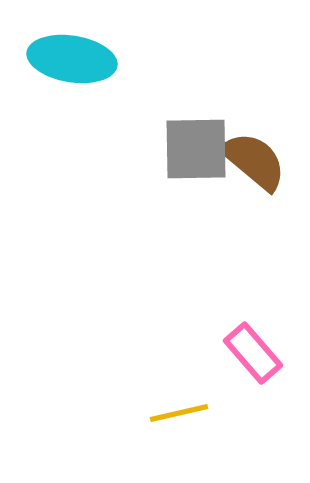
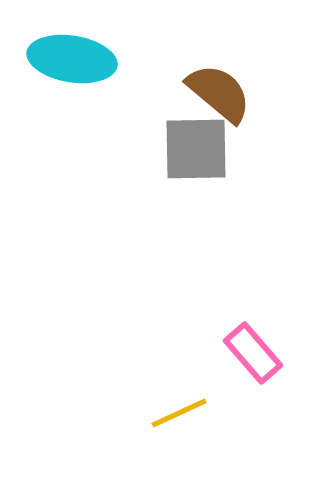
brown semicircle: moved 35 px left, 68 px up
yellow line: rotated 12 degrees counterclockwise
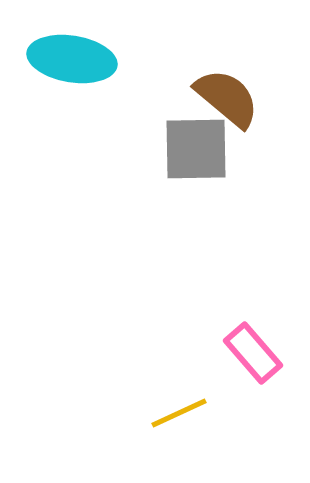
brown semicircle: moved 8 px right, 5 px down
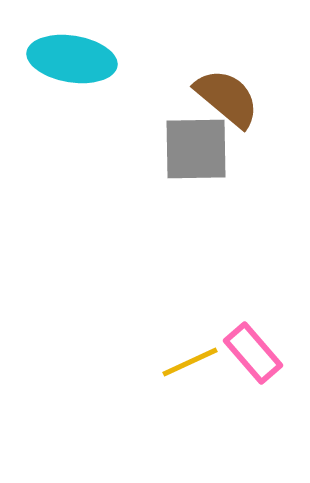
yellow line: moved 11 px right, 51 px up
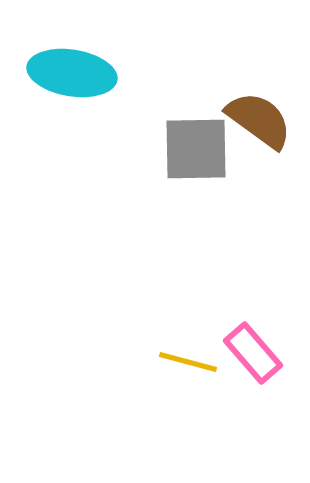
cyan ellipse: moved 14 px down
brown semicircle: moved 32 px right, 22 px down; rotated 4 degrees counterclockwise
yellow line: moved 2 px left; rotated 40 degrees clockwise
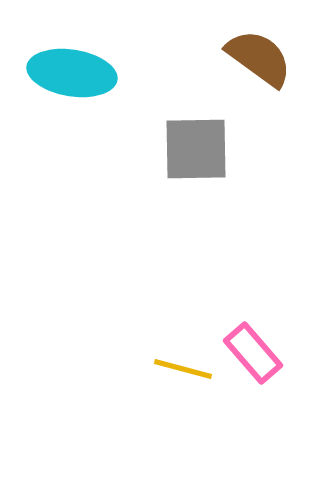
brown semicircle: moved 62 px up
yellow line: moved 5 px left, 7 px down
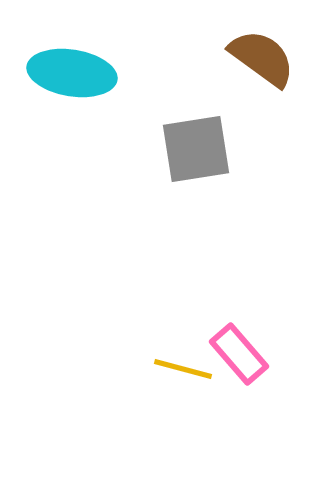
brown semicircle: moved 3 px right
gray square: rotated 8 degrees counterclockwise
pink rectangle: moved 14 px left, 1 px down
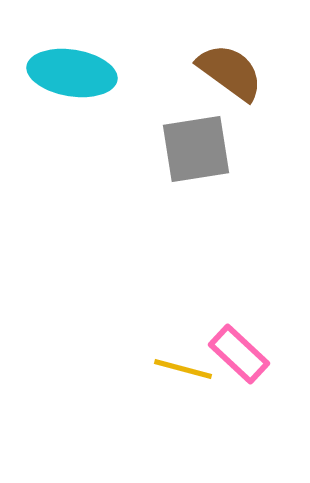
brown semicircle: moved 32 px left, 14 px down
pink rectangle: rotated 6 degrees counterclockwise
